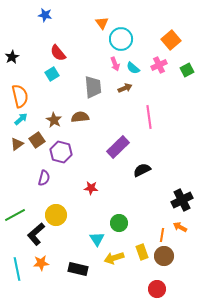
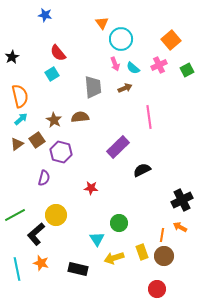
orange star: rotated 21 degrees clockwise
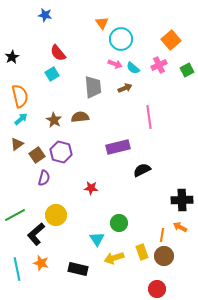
pink arrow: rotated 48 degrees counterclockwise
brown square: moved 15 px down
purple rectangle: rotated 30 degrees clockwise
black cross: rotated 25 degrees clockwise
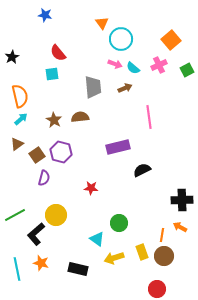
cyan square: rotated 24 degrees clockwise
cyan triangle: rotated 21 degrees counterclockwise
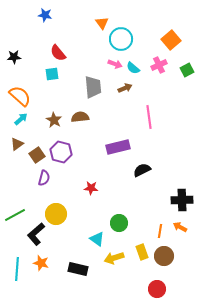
black star: moved 2 px right; rotated 24 degrees clockwise
orange semicircle: rotated 35 degrees counterclockwise
yellow circle: moved 1 px up
orange line: moved 2 px left, 4 px up
cyan line: rotated 15 degrees clockwise
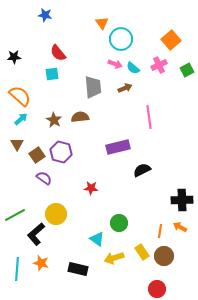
brown triangle: rotated 24 degrees counterclockwise
purple semicircle: rotated 70 degrees counterclockwise
yellow rectangle: rotated 14 degrees counterclockwise
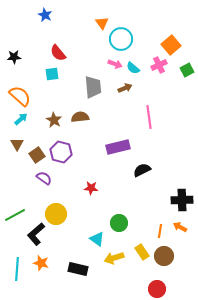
blue star: rotated 16 degrees clockwise
orange square: moved 5 px down
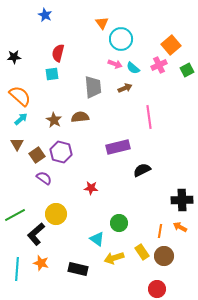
red semicircle: rotated 54 degrees clockwise
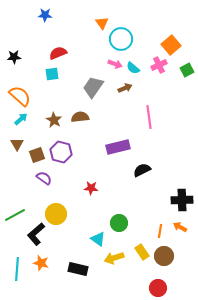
blue star: rotated 24 degrees counterclockwise
red semicircle: rotated 54 degrees clockwise
gray trapezoid: rotated 140 degrees counterclockwise
brown square: rotated 14 degrees clockwise
cyan triangle: moved 1 px right
red circle: moved 1 px right, 1 px up
